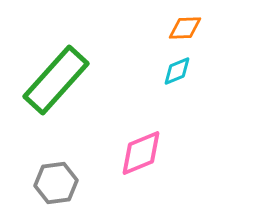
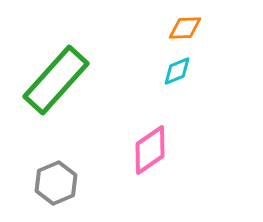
pink diamond: moved 9 px right, 3 px up; rotated 12 degrees counterclockwise
gray hexagon: rotated 15 degrees counterclockwise
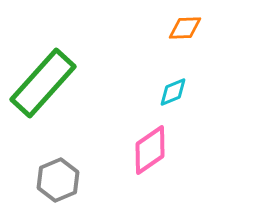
cyan diamond: moved 4 px left, 21 px down
green rectangle: moved 13 px left, 3 px down
gray hexagon: moved 2 px right, 3 px up
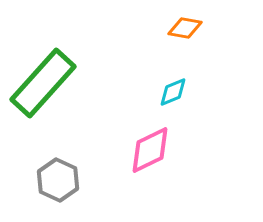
orange diamond: rotated 12 degrees clockwise
pink diamond: rotated 9 degrees clockwise
gray hexagon: rotated 12 degrees counterclockwise
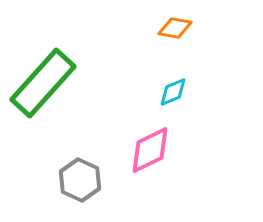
orange diamond: moved 10 px left
gray hexagon: moved 22 px right
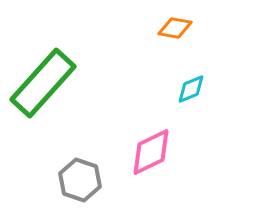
cyan diamond: moved 18 px right, 3 px up
pink diamond: moved 1 px right, 2 px down
gray hexagon: rotated 6 degrees counterclockwise
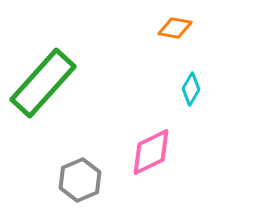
cyan diamond: rotated 36 degrees counterclockwise
gray hexagon: rotated 18 degrees clockwise
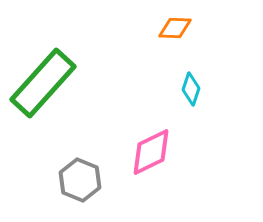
orange diamond: rotated 8 degrees counterclockwise
cyan diamond: rotated 12 degrees counterclockwise
gray hexagon: rotated 15 degrees counterclockwise
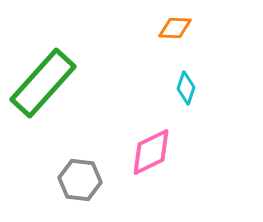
cyan diamond: moved 5 px left, 1 px up
gray hexagon: rotated 15 degrees counterclockwise
